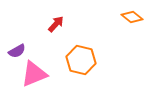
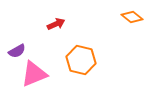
red arrow: rotated 24 degrees clockwise
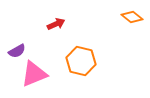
orange hexagon: moved 1 px down
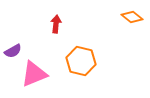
red arrow: rotated 60 degrees counterclockwise
purple semicircle: moved 4 px left
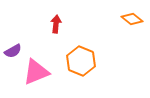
orange diamond: moved 2 px down
orange hexagon: rotated 8 degrees clockwise
pink triangle: moved 2 px right, 2 px up
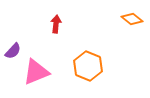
purple semicircle: rotated 18 degrees counterclockwise
orange hexagon: moved 7 px right, 5 px down
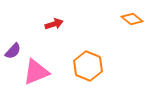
red arrow: moved 2 px left; rotated 66 degrees clockwise
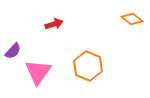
pink triangle: moved 2 px right; rotated 32 degrees counterclockwise
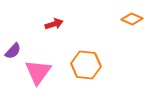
orange diamond: rotated 15 degrees counterclockwise
orange hexagon: moved 2 px left, 1 px up; rotated 16 degrees counterclockwise
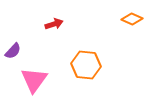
pink triangle: moved 4 px left, 8 px down
